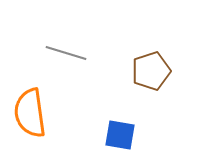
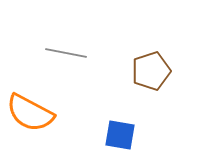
gray line: rotated 6 degrees counterclockwise
orange semicircle: rotated 54 degrees counterclockwise
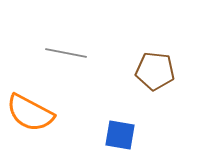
brown pentagon: moved 4 px right; rotated 24 degrees clockwise
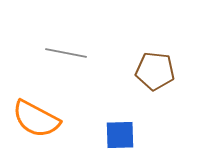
orange semicircle: moved 6 px right, 6 px down
blue square: rotated 12 degrees counterclockwise
